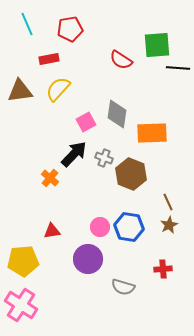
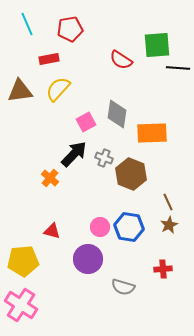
red triangle: rotated 24 degrees clockwise
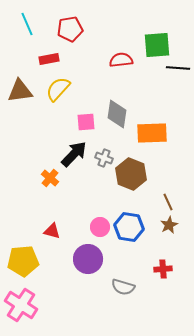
red semicircle: rotated 140 degrees clockwise
pink square: rotated 24 degrees clockwise
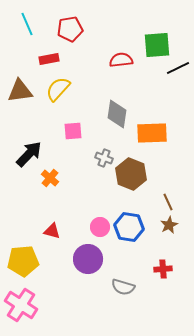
black line: rotated 30 degrees counterclockwise
pink square: moved 13 px left, 9 px down
black arrow: moved 45 px left
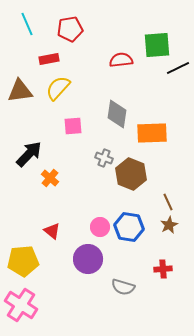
yellow semicircle: moved 1 px up
pink square: moved 5 px up
red triangle: rotated 24 degrees clockwise
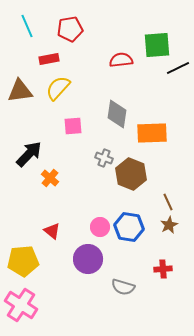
cyan line: moved 2 px down
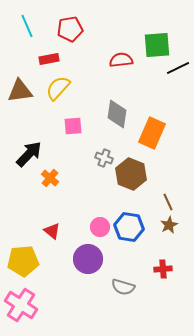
orange rectangle: rotated 64 degrees counterclockwise
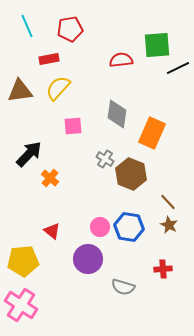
gray cross: moved 1 px right, 1 px down; rotated 12 degrees clockwise
brown line: rotated 18 degrees counterclockwise
brown star: rotated 18 degrees counterclockwise
